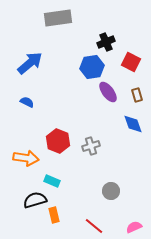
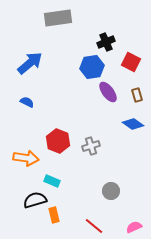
blue diamond: rotated 35 degrees counterclockwise
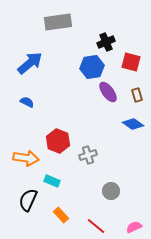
gray rectangle: moved 4 px down
red square: rotated 12 degrees counterclockwise
gray cross: moved 3 px left, 9 px down
black semicircle: moved 7 px left; rotated 50 degrees counterclockwise
orange rectangle: moved 7 px right; rotated 28 degrees counterclockwise
red line: moved 2 px right
